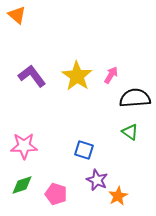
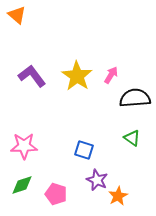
green triangle: moved 2 px right, 6 px down
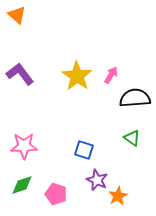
purple L-shape: moved 12 px left, 2 px up
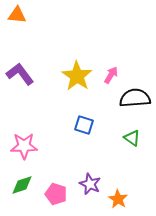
orange triangle: rotated 36 degrees counterclockwise
blue square: moved 25 px up
purple star: moved 7 px left, 4 px down
orange star: moved 3 px down; rotated 12 degrees counterclockwise
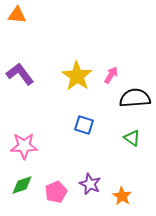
pink pentagon: moved 2 px up; rotated 30 degrees clockwise
orange star: moved 4 px right, 3 px up
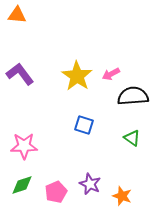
pink arrow: moved 1 px up; rotated 150 degrees counterclockwise
black semicircle: moved 2 px left, 2 px up
orange star: rotated 12 degrees counterclockwise
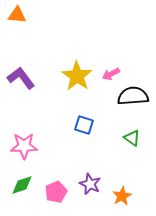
purple L-shape: moved 1 px right, 4 px down
orange star: rotated 24 degrees clockwise
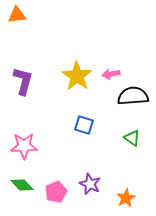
orange triangle: rotated 12 degrees counterclockwise
pink arrow: rotated 18 degrees clockwise
purple L-shape: moved 2 px right, 3 px down; rotated 52 degrees clockwise
green diamond: rotated 65 degrees clockwise
orange star: moved 4 px right, 2 px down
